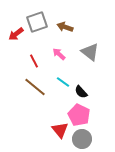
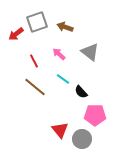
cyan line: moved 3 px up
pink pentagon: moved 16 px right; rotated 25 degrees counterclockwise
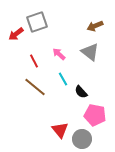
brown arrow: moved 30 px right, 1 px up; rotated 42 degrees counterclockwise
cyan line: rotated 24 degrees clockwise
pink pentagon: rotated 10 degrees clockwise
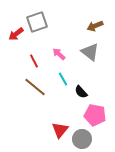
red triangle: rotated 18 degrees clockwise
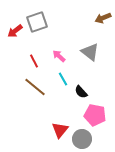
brown arrow: moved 8 px right, 8 px up
red arrow: moved 1 px left, 3 px up
pink arrow: moved 2 px down
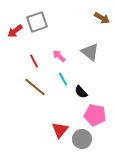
brown arrow: moved 1 px left; rotated 126 degrees counterclockwise
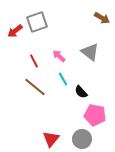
red triangle: moved 9 px left, 9 px down
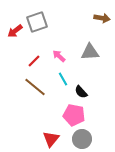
brown arrow: rotated 21 degrees counterclockwise
gray triangle: rotated 42 degrees counterclockwise
red line: rotated 72 degrees clockwise
pink pentagon: moved 21 px left
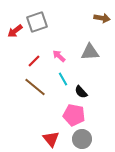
red triangle: rotated 18 degrees counterclockwise
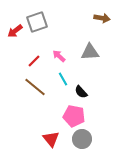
pink pentagon: moved 1 px down
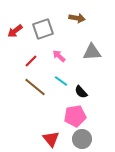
brown arrow: moved 25 px left
gray square: moved 6 px right, 7 px down
gray triangle: moved 2 px right
red line: moved 3 px left
cyan line: moved 2 px left, 2 px down; rotated 24 degrees counterclockwise
pink pentagon: moved 1 px right; rotated 20 degrees counterclockwise
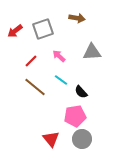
cyan line: moved 1 px up
